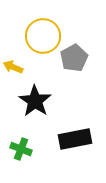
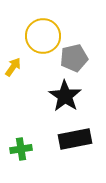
gray pentagon: rotated 16 degrees clockwise
yellow arrow: rotated 102 degrees clockwise
black star: moved 30 px right, 5 px up
green cross: rotated 30 degrees counterclockwise
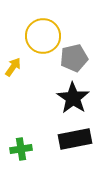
black star: moved 8 px right, 2 px down
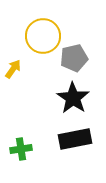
yellow arrow: moved 2 px down
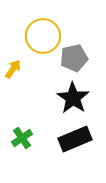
black rectangle: rotated 12 degrees counterclockwise
green cross: moved 1 px right, 11 px up; rotated 25 degrees counterclockwise
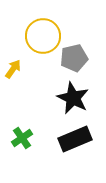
black star: rotated 8 degrees counterclockwise
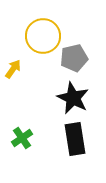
black rectangle: rotated 76 degrees counterclockwise
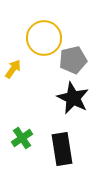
yellow circle: moved 1 px right, 2 px down
gray pentagon: moved 1 px left, 2 px down
black rectangle: moved 13 px left, 10 px down
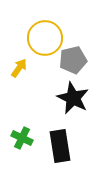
yellow circle: moved 1 px right
yellow arrow: moved 6 px right, 1 px up
green cross: rotated 30 degrees counterclockwise
black rectangle: moved 2 px left, 3 px up
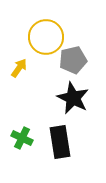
yellow circle: moved 1 px right, 1 px up
black rectangle: moved 4 px up
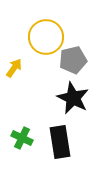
yellow arrow: moved 5 px left
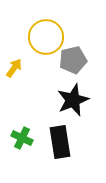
black star: moved 2 px down; rotated 24 degrees clockwise
